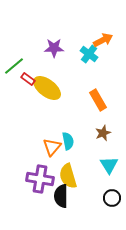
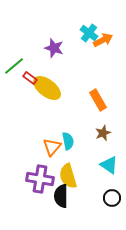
purple star: rotated 18 degrees clockwise
cyan cross: moved 21 px up
red rectangle: moved 2 px right, 1 px up
cyan triangle: rotated 24 degrees counterclockwise
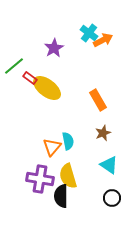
purple star: rotated 24 degrees clockwise
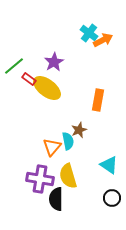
purple star: moved 14 px down
red rectangle: moved 1 px left, 1 px down
orange rectangle: rotated 40 degrees clockwise
brown star: moved 24 px left, 3 px up
black semicircle: moved 5 px left, 3 px down
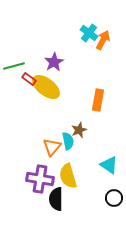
orange arrow: rotated 36 degrees counterclockwise
green line: rotated 25 degrees clockwise
yellow ellipse: moved 1 px left, 1 px up
black circle: moved 2 px right
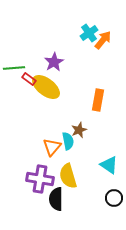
cyan cross: rotated 18 degrees clockwise
orange arrow: rotated 12 degrees clockwise
green line: moved 2 px down; rotated 10 degrees clockwise
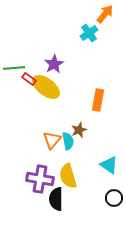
orange arrow: moved 2 px right, 26 px up
purple star: moved 2 px down
orange triangle: moved 7 px up
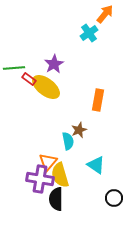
orange triangle: moved 4 px left, 22 px down
cyan triangle: moved 13 px left
yellow semicircle: moved 8 px left, 1 px up
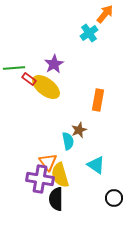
orange triangle: rotated 18 degrees counterclockwise
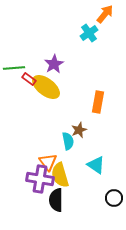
orange rectangle: moved 2 px down
black semicircle: moved 1 px down
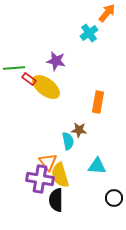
orange arrow: moved 2 px right, 1 px up
purple star: moved 2 px right, 3 px up; rotated 30 degrees counterclockwise
brown star: rotated 28 degrees clockwise
cyan triangle: moved 1 px right, 1 px down; rotated 30 degrees counterclockwise
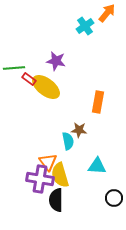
cyan cross: moved 4 px left, 7 px up
